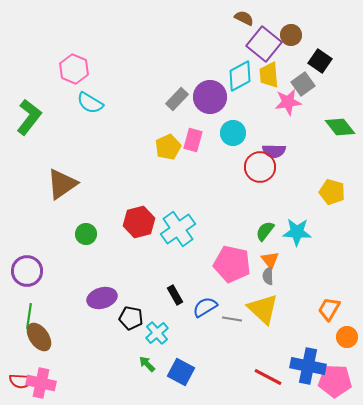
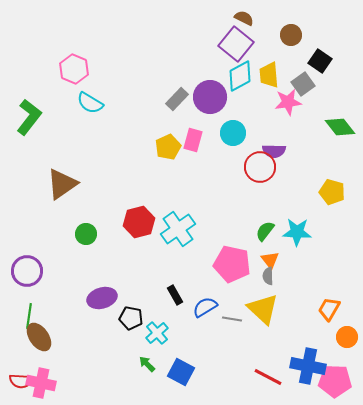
purple square at (264, 44): moved 28 px left
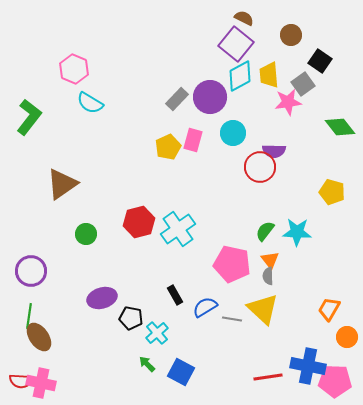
purple circle at (27, 271): moved 4 px right
red line at (268, 377): rotated 36 degrees counterclockwise
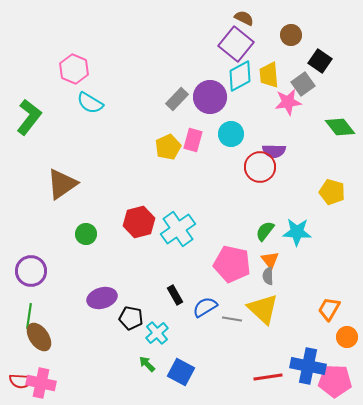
cyan circle at (233, 133): moved 2 px left, 1 px down
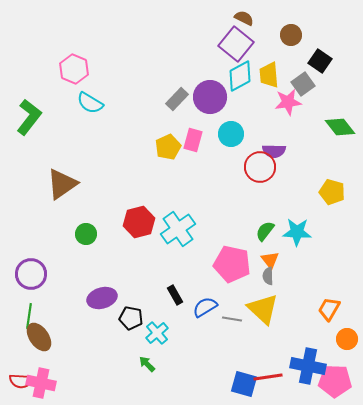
purple circle at (31, 271): moved 3 px down
orange circle at (347, 337): moved 2 px down
blue square at (181, 372): moved 63 px right, 12 px down; rotated 12 degrees counterclockwise
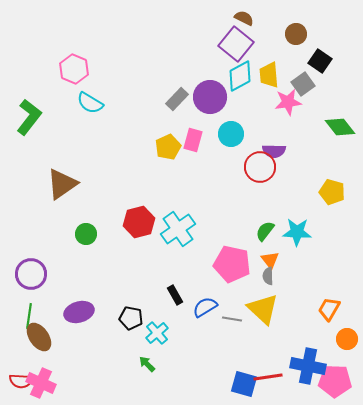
brown circle at (291, 35): moved 5 px right, 1 px up
purple ellipse at (102, 298): moved 23 px left, 14 px down
pink cross at (41, 383): rotated 12 degrees clockwise
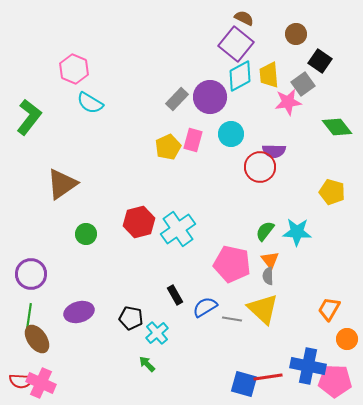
green diamond at (340, 127): moved 3 px left
brown ellipse at (39, 337): moved 2 px left, 2 px down
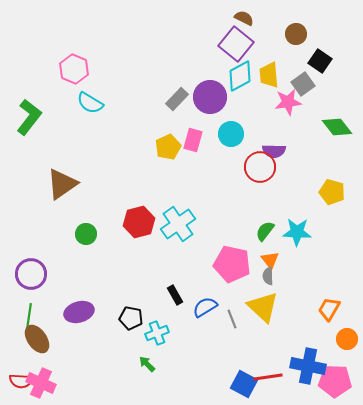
cyan cross at (178, 229): moved 5 px up
yellow triangle at (263, 309): moved 2 px up
gray line at (232, 319): rotated 60 degrees clockwise
cyan cross at (157, 333): rotated 20 degrees clockwise
blue square at (244, 384): rotated 12 degrees clockwise
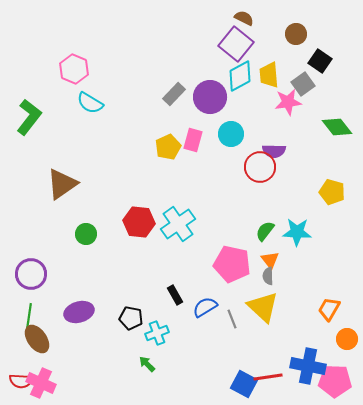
gray rectangle at (177, 99): moved 3 px left, 5 px up
red hexagon at (139, 222): rotated 20 degrees clockwise
